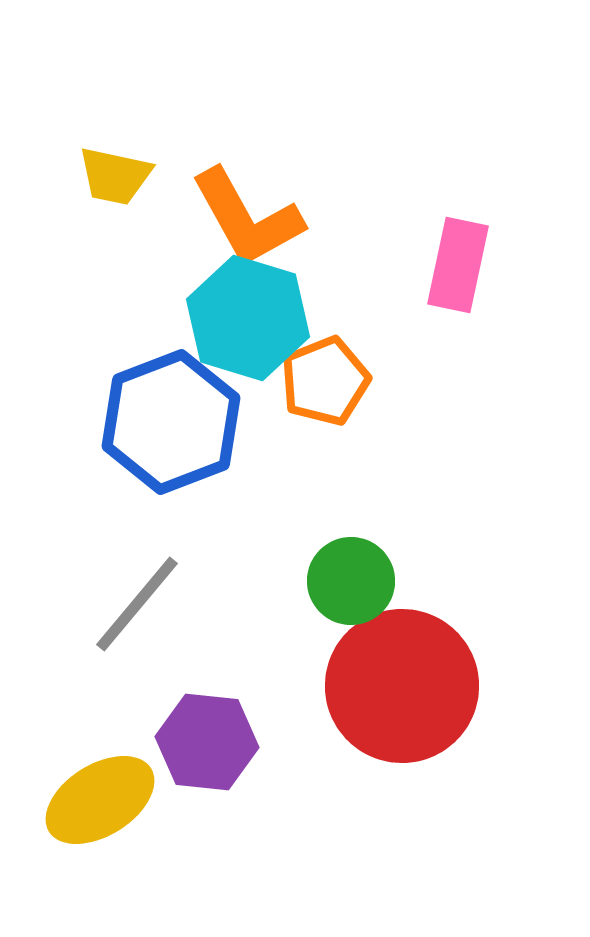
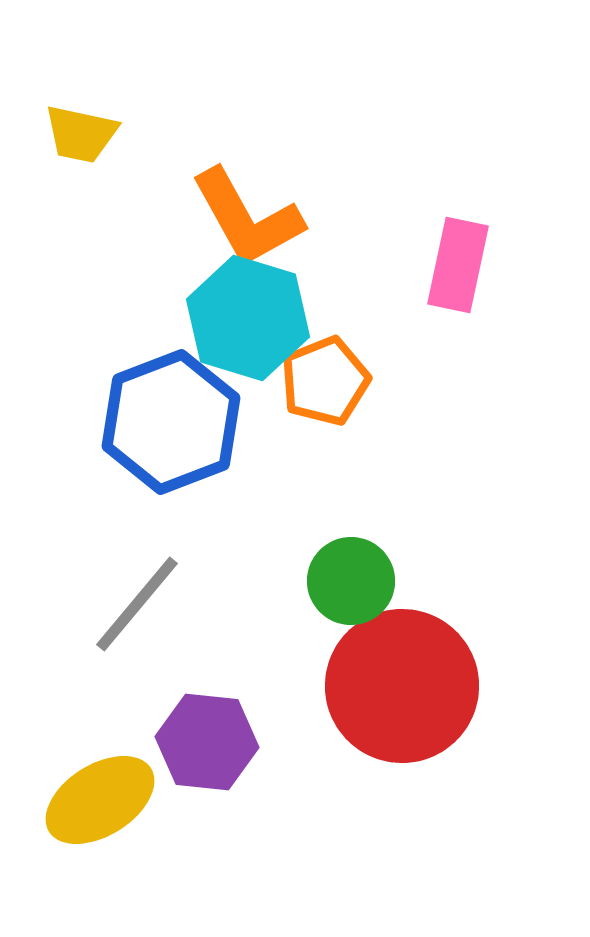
yellow trapezoid: moved 34 px left, 42 px up
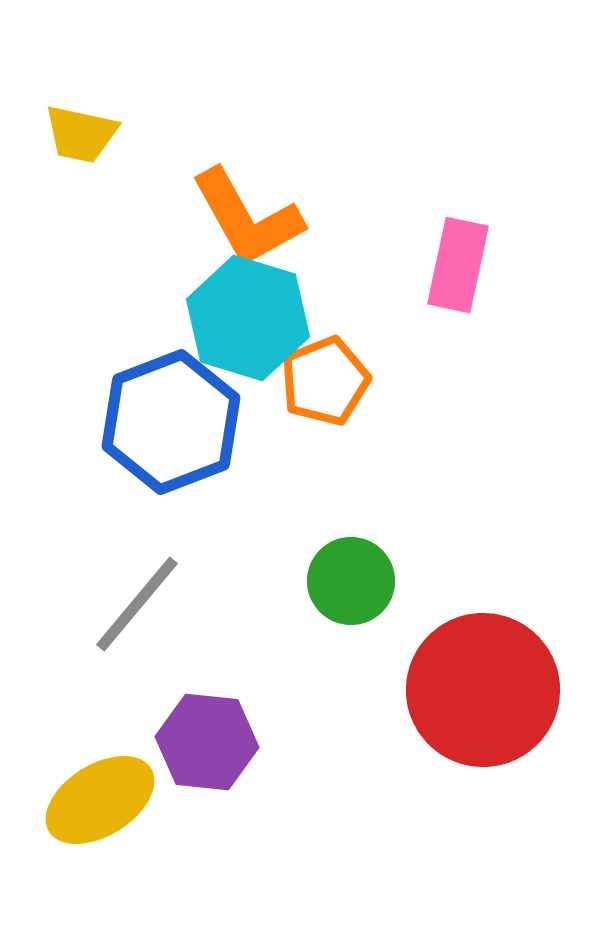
red circle: moved 81 px right, 4 px down
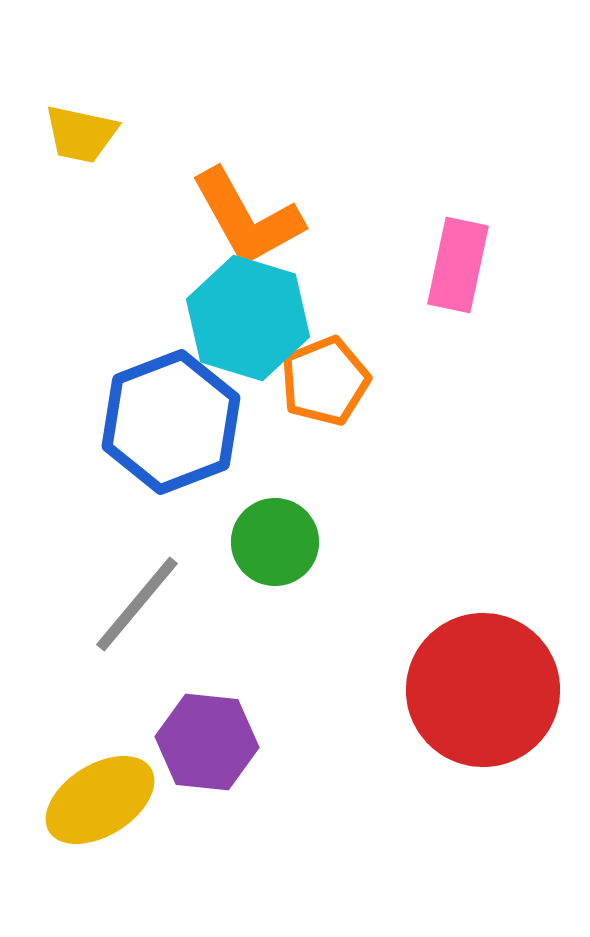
green circle: moved 76 px left, 39 px up
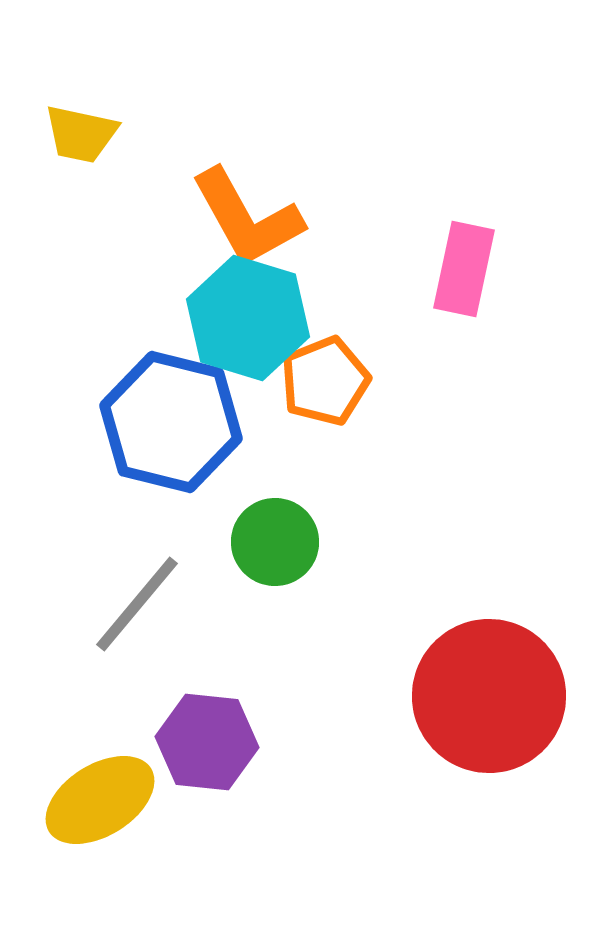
pink rectangle: moved 6 px right, 4 px down
blue hexagon: rotated 25 degrees counterclockwise
red circle: moved 6 px right, 6 px down
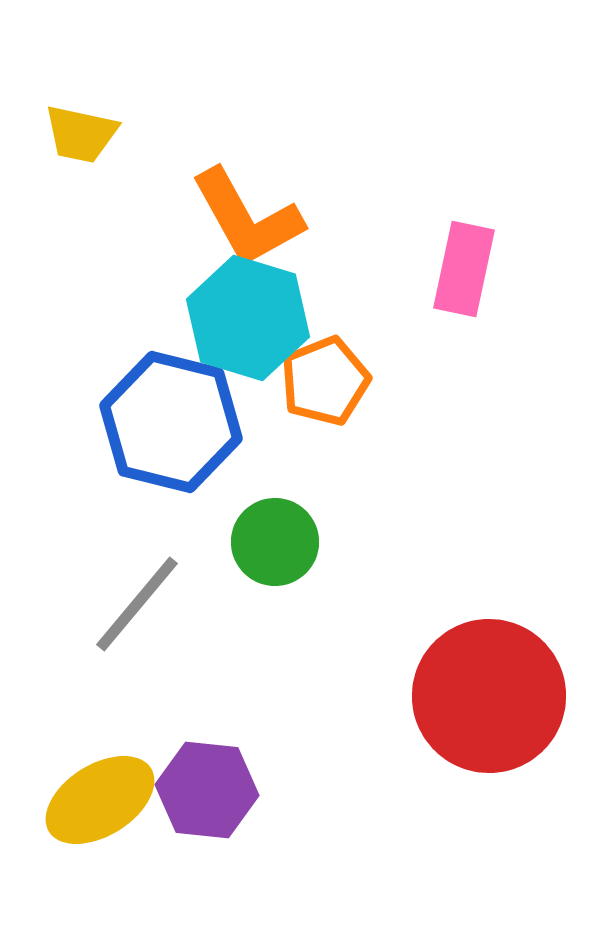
purple hexagon: moved 48 px down
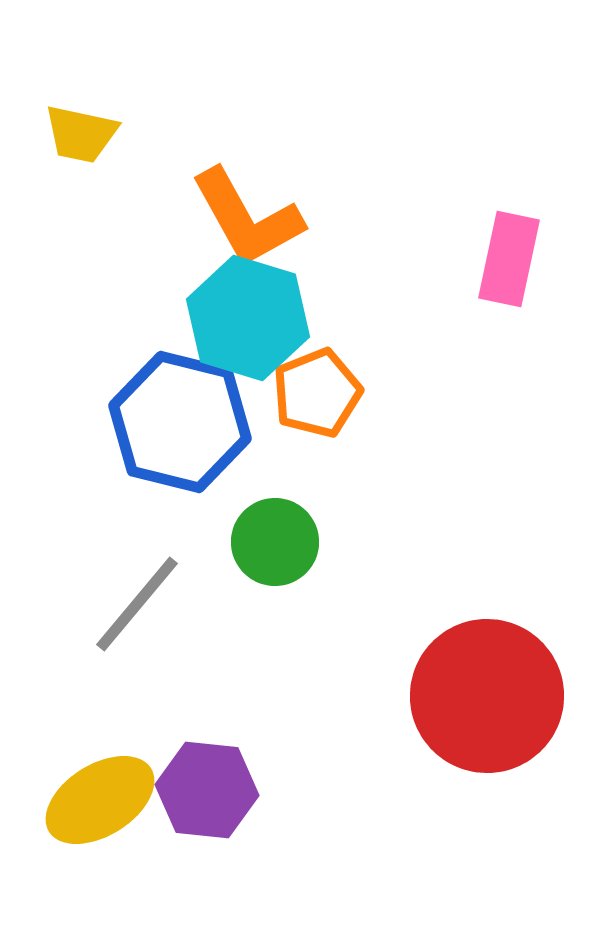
pink rectangle: moved 45 px right, 10 px up
orange pentagon: moved 8 px left, 12 px down
blue hexagon: moved 9 px right
red circle: moved 2 px left
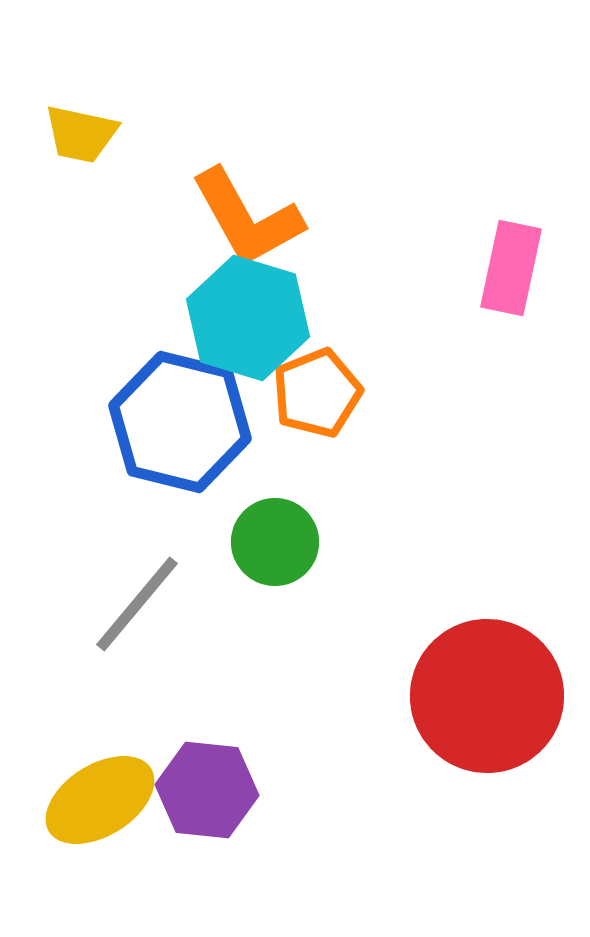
pink rectangle: moved 2 px right, 9 px down
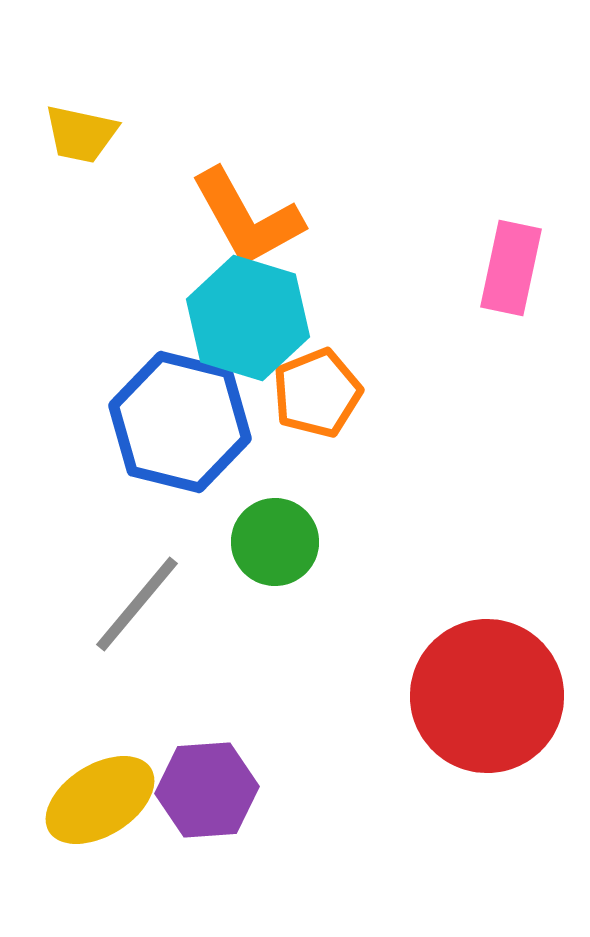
purple hexagon: rotated 10 degrees counterclockwise
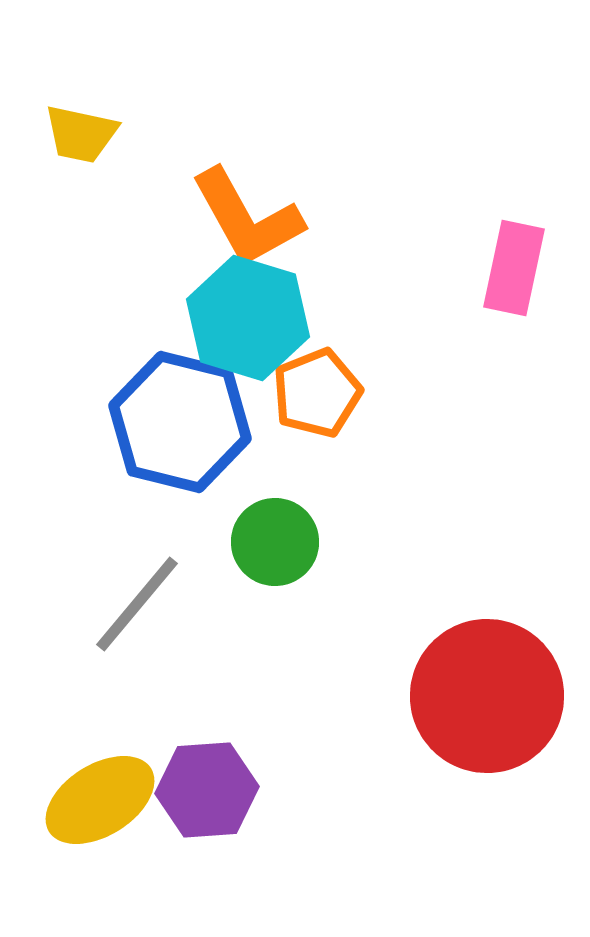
pink rectangle: moved 3 px right
